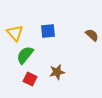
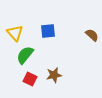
brown star: moved 3 px left, 3 px down
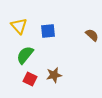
yellow triangle: moved 4 px right, 7 px up
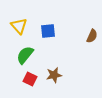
brown semicircle: moved 1 px down; rotated 72 degrees clockwise
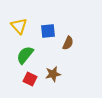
brown semicircle: moved 24 px left, 7 px down
brown star: moved 1 px left, 1 px up
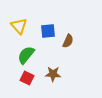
brown semicircle: moved 2 px up
green semicircle: moved 1 px right
brown star: rotated 14 degrees clockwise
red square: moved 3 px left, 1 px up
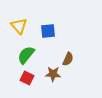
brown semicircle: moved 18 px down
